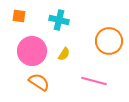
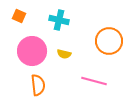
orange square: rotated 16 degrees clockwise
yellow semicircle: rotated 72 degrees clockwise
orange semicircle: moved 1 px left, 3 px down; rotated 50 degrees clockwise
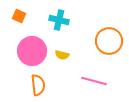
yellow semicircle: moved 2 px left, 1 px down
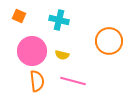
pink line: moved 21 px left
orange semicircle: moved 1 px left, 4 px up
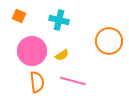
yellow semicircle: rotated 48 degrees counterclockwise
orange semicircle: moved 1 px down
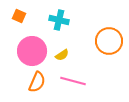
orange semicircle: rotated 30 degrees clockwise
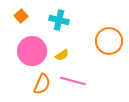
orange square: moved 2 px right; rotated 24 degrees clockwise
orange semicircle: moved 5 px right, 2 px down
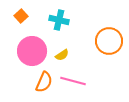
orange semicircle: moved 2 px right, 2 px up
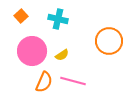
cyan cross: moved 1 px left, 1 px up
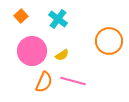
cyan cross: rotated 24 degrees clockwise
